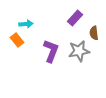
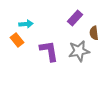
purple L-shape: moved 2 px left; rotated 30 degrees counterclockwise
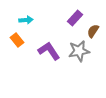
cyan arrow: moved 4 px up
brown semicircle: moved 1 px left, 2 px up; rotated 40 degrees clockwise
purple L-shape: rotated 25 degrees counterclockwise
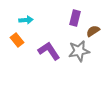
purple rectangle: rotated 28 degrees counterclockwise
brown semicircle: rotated 24 degrees clockwise
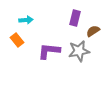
purple L-shape: rotated 50 degrees counterclockwise
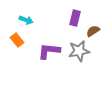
cyan arrow: rotated 24 degrees clockwise
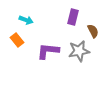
purple rectangle: moved 2 px left, 1 px up
brown semicircle: rotated 96 degrees clockwise
purple L-shape: moved 1 px left
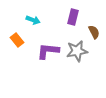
cyan arrow: moved 7 px right
brown semicircle: moved 1 px right, 1 px down
gray star: moved 2 px left
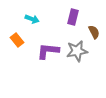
cyan arrow: moved 1 px left, 1 px up
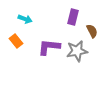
cyan arrow: moved 7 px left
brown semicircle: moved 2 px left, 1 px up
orange rectangle: moved 1 px left, 1 px down
purple L-shape: moved 1 px right, 4 px up
